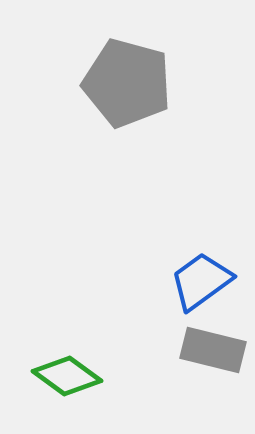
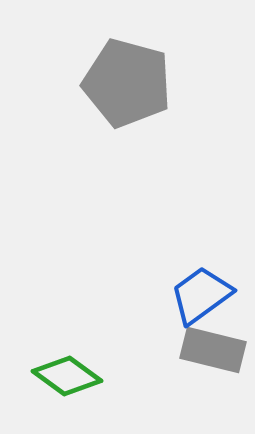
blue trapezoid: moved 14 px down
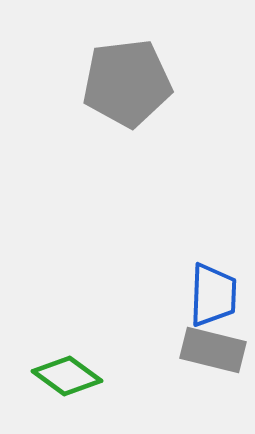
gray pentagon: rotated 22 degrees counterclockwise
blue trapezoid: moved 12 px right; rotated 128 degrees clockwise
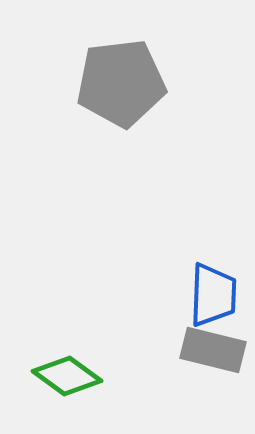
gray pentagon: moved 6 px left
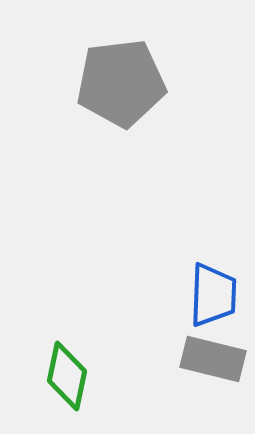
gray rectangle: moved 9 px down
green diamond: rotated 66 degrees clockwise
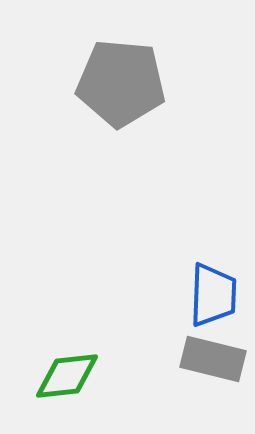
gray pentagon: rotated 12 degrees clockwise
green diamond: rotated 72 degrees clockwise
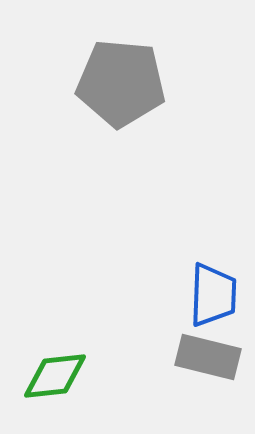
gray rectangle: moved 5 px left, 2 px up
green diamond: moved 12 px left
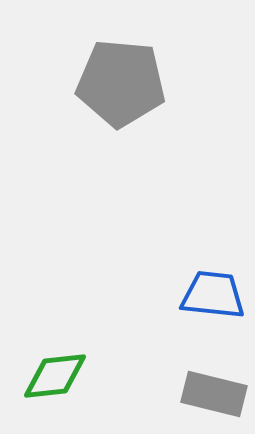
blue trapezoid: rotated 86 degrees counterclockwise
gray rectangle: moved 6 px right, 37 px down
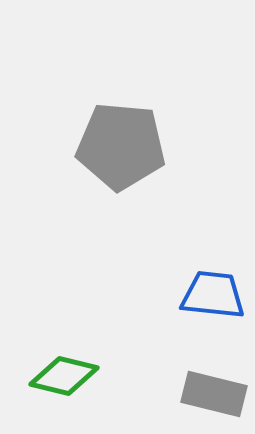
gray pentagon: moved 63 px down
green diamond: moved 9 px right; rotated 20 degrees clockwise
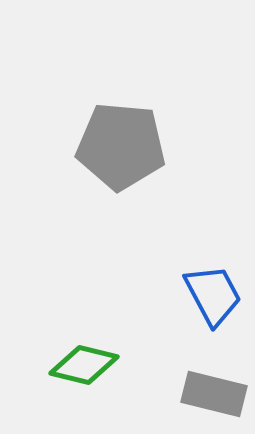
blue trapezoid: rotated 56 degrees clockwise
green diamond: moved 20 px right, 11 px up
